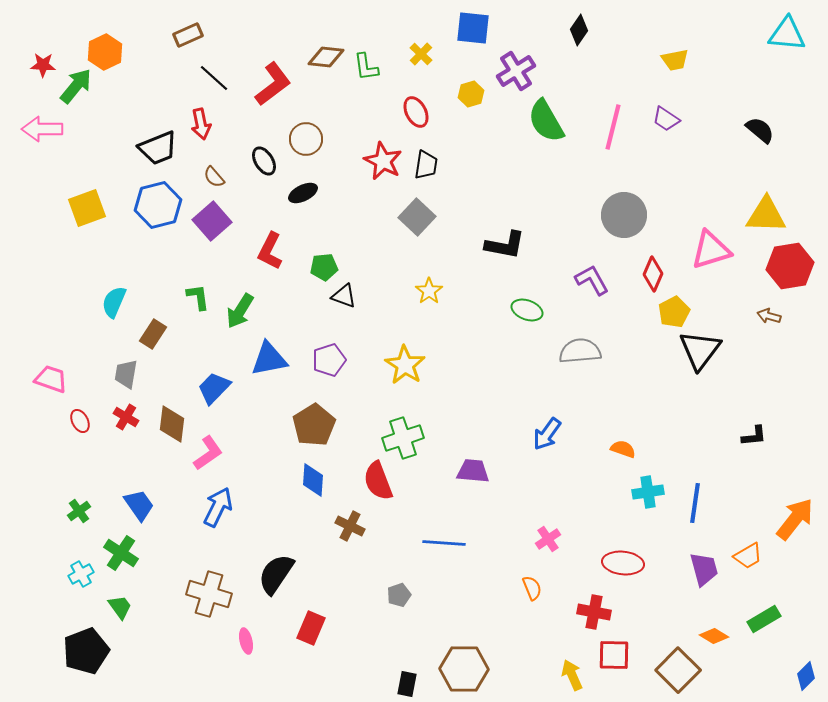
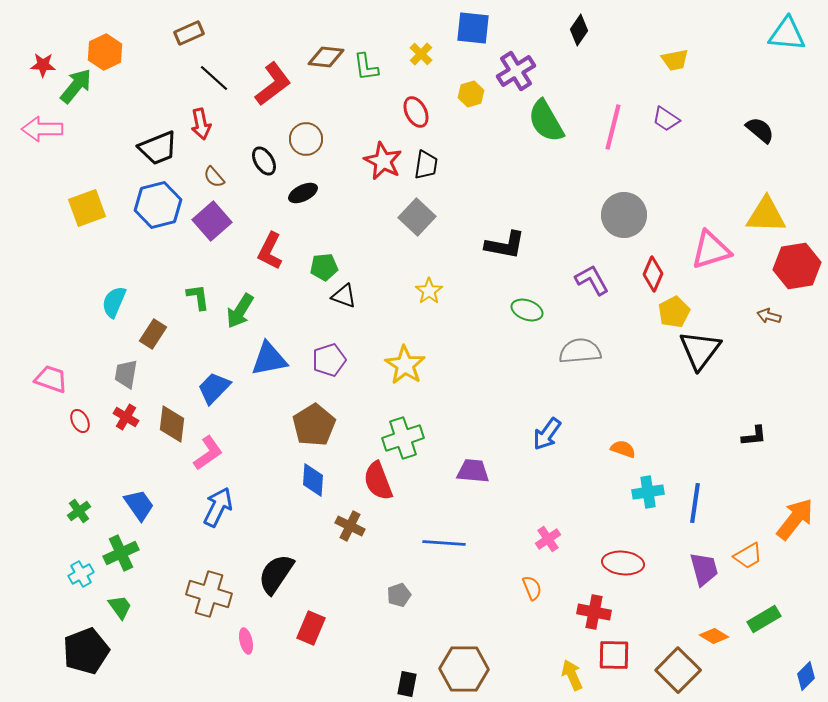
brown rectangle at (188, 35): moved 1 px right, 2 px up
red hexagon at (790, 266): moved 7 px right
green cross at (121, 553): rotated 32 degrees clockwise
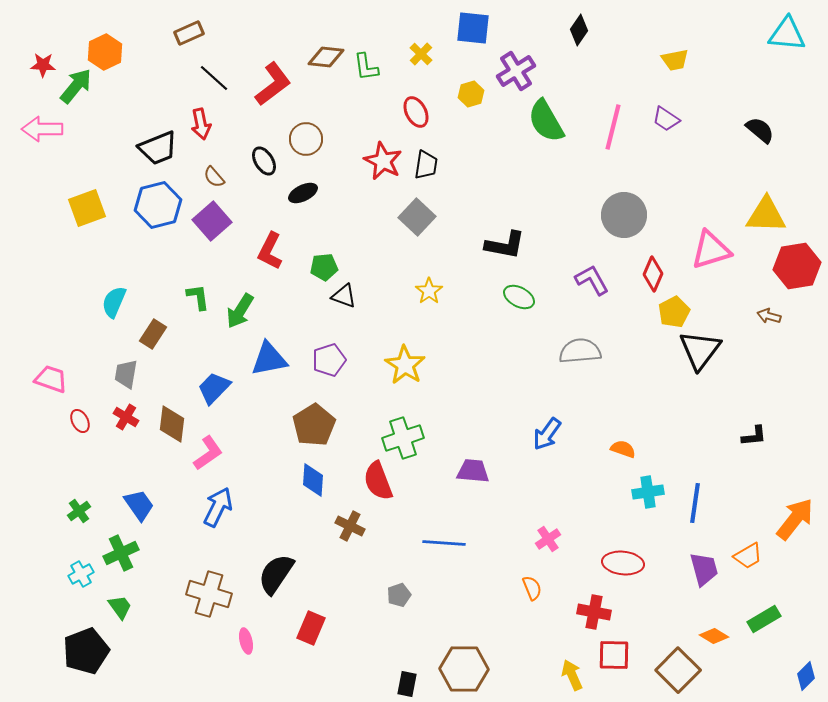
green ellipse at (527, 310): moved 8 px left, 13 px up; rotated 8 degrees clockwise
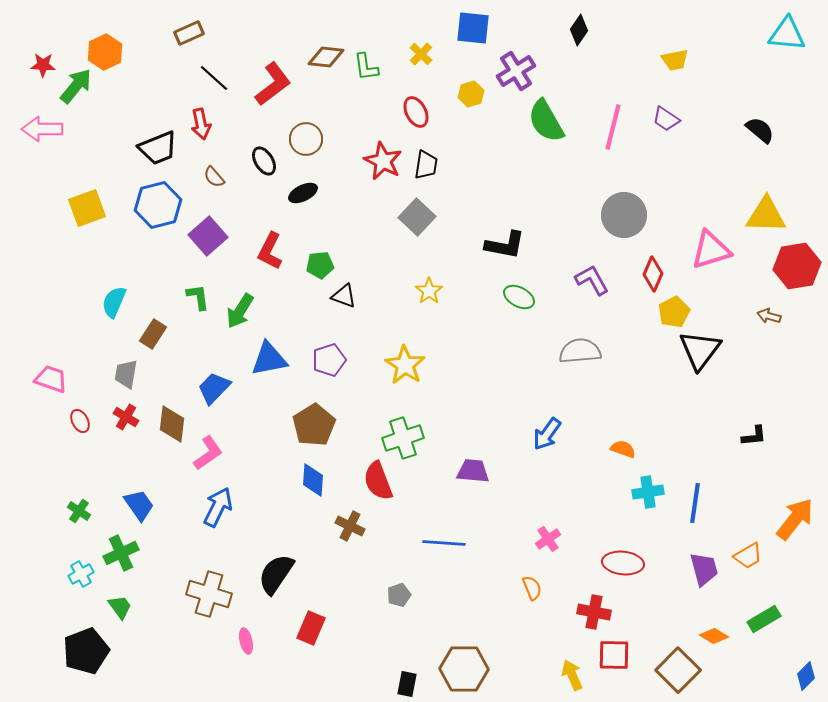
purple square at (212, 221): moved 4 px left, 15 px down
green pentagon at (324, 267): moved 4 px left, 2 px up
green cross at (79, 511): rotated 20 degrees counterclockwise
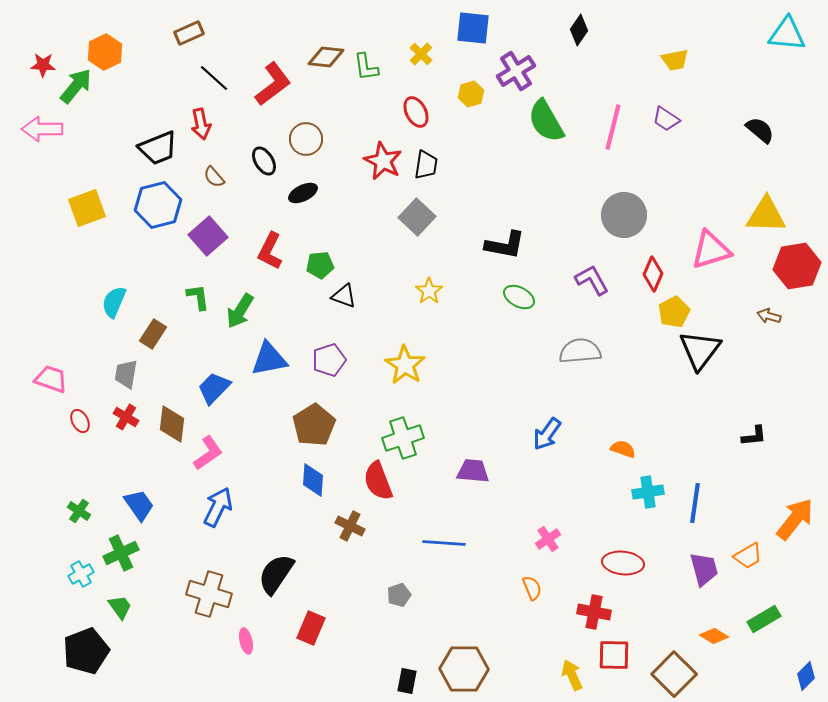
brown square at (678, 670): moved 4 px left, 4 px down
black rectangle at (407, 684): moved 3 px up
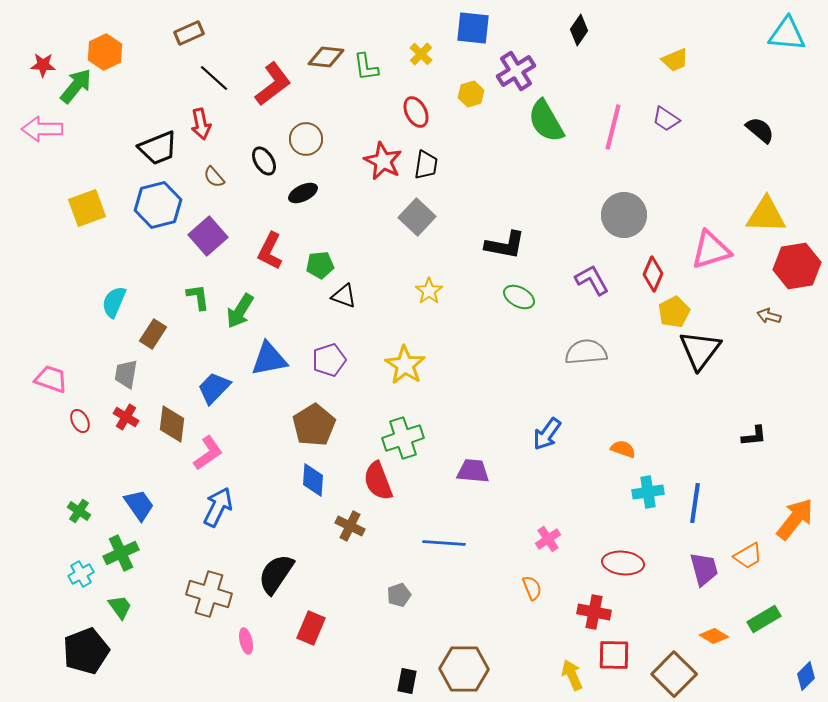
yellow trapezoid at (675, 60): rotated 12 degrees counterclockwise
gray semicircle at (580, 351): moved 6 px right, 1 px down
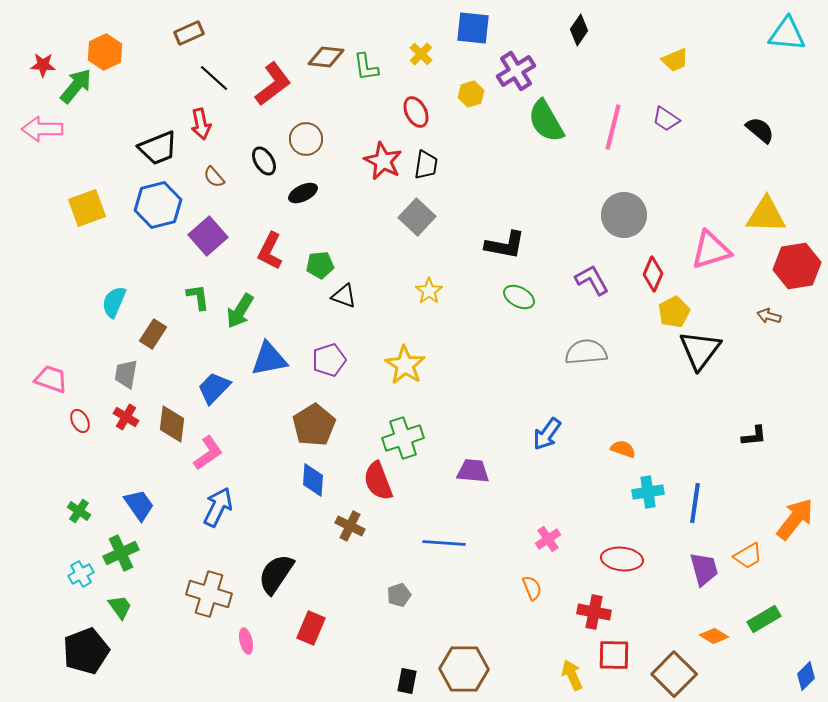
red ellipse at (623, 563): moved 1 px left, 4 px up
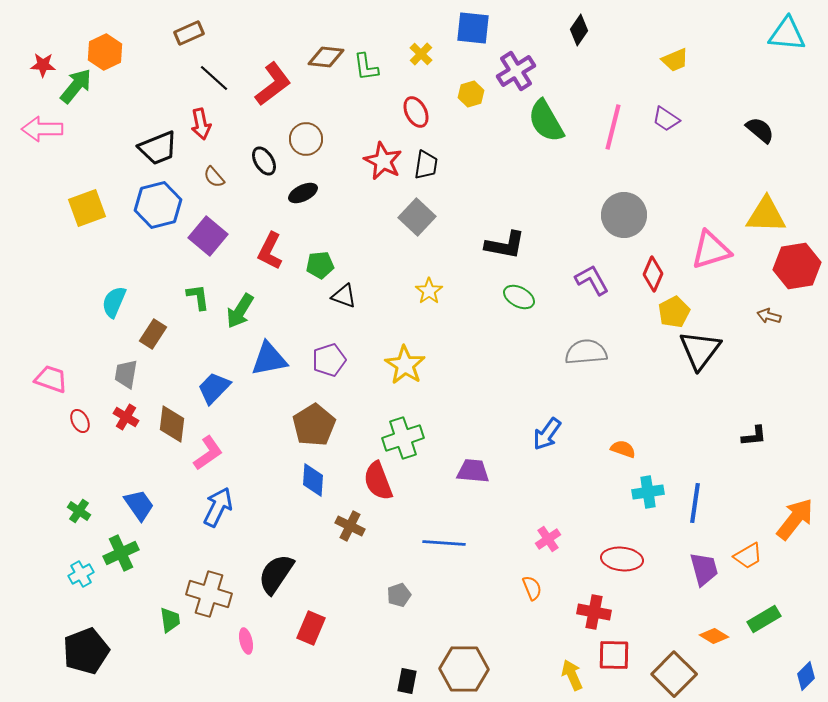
purple square at (208, 236): rotated 9 degrees counterclockwise
green trapezoid at (120, 607): moved 50 px right, 13 px down; rotated 28 degrees clockwise
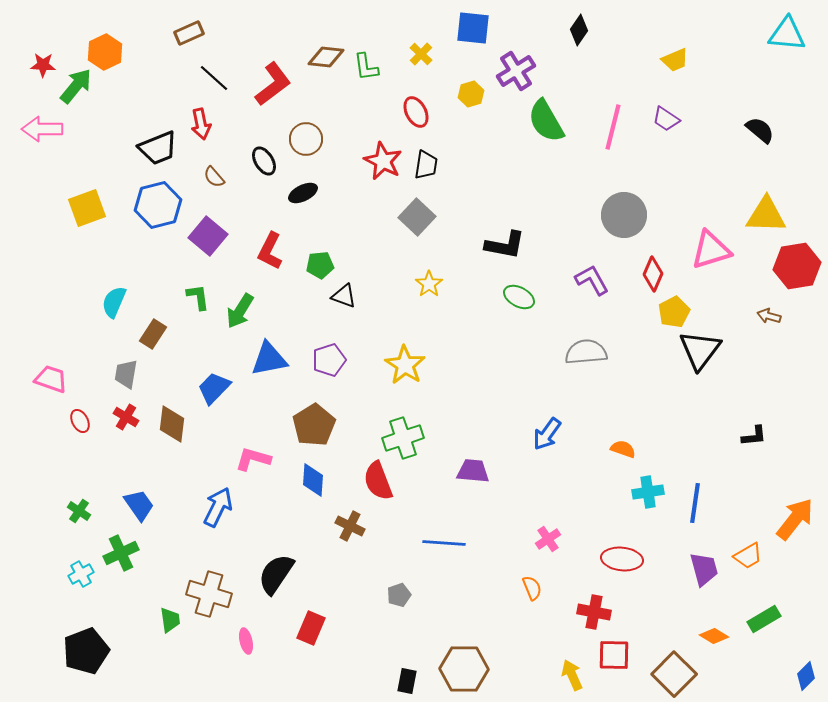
yellow star at (429, 291): moved 7 px up
pink L-shape at (208, 453): moved 45 px right, 6 px down; rotated 129 degrees counterclockwise
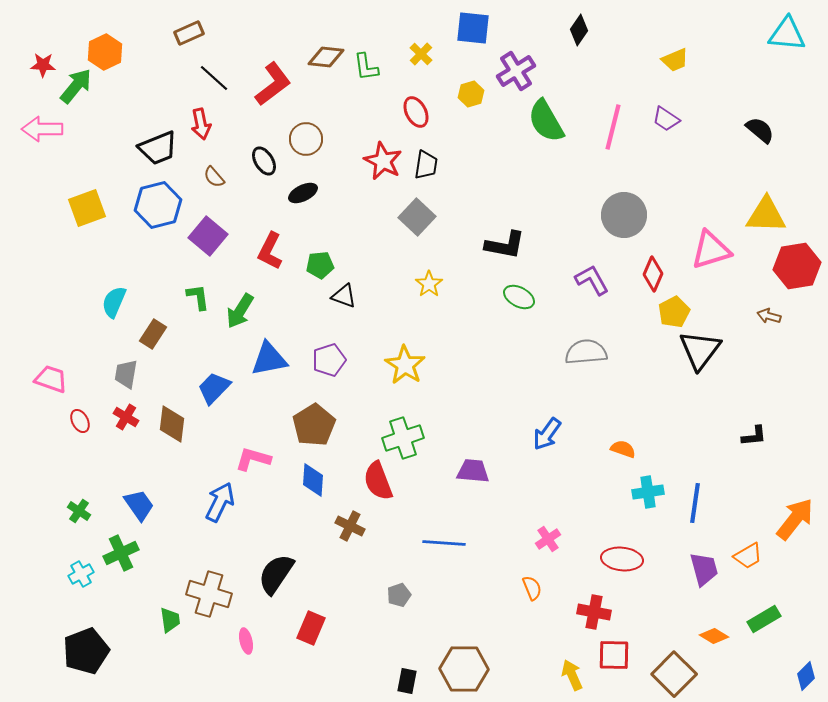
blue arrow at (218, 507): moved 2 px right, 5 px up
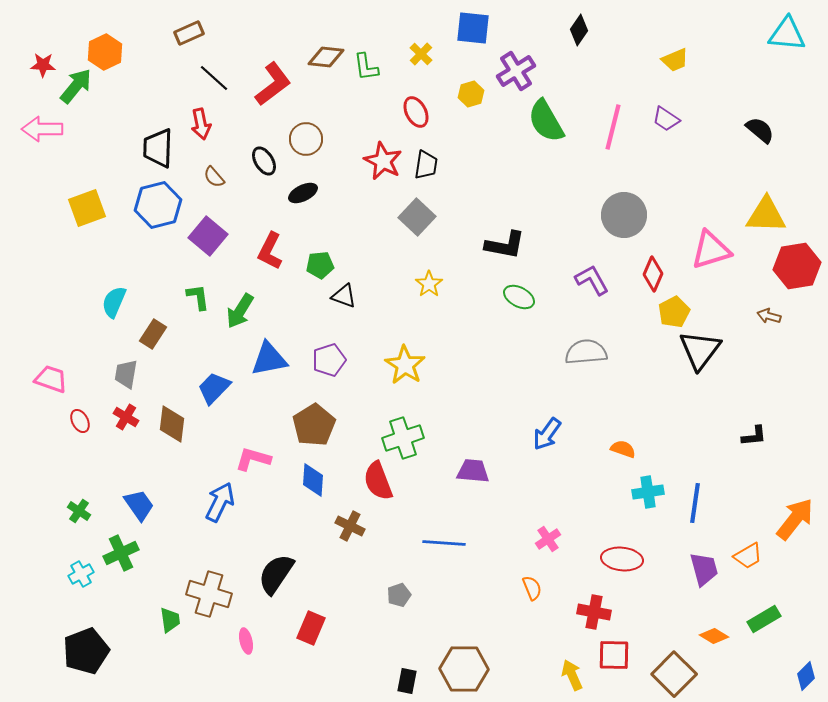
black trapezoid at (158, 148): rotated 114 degrees clockwise
